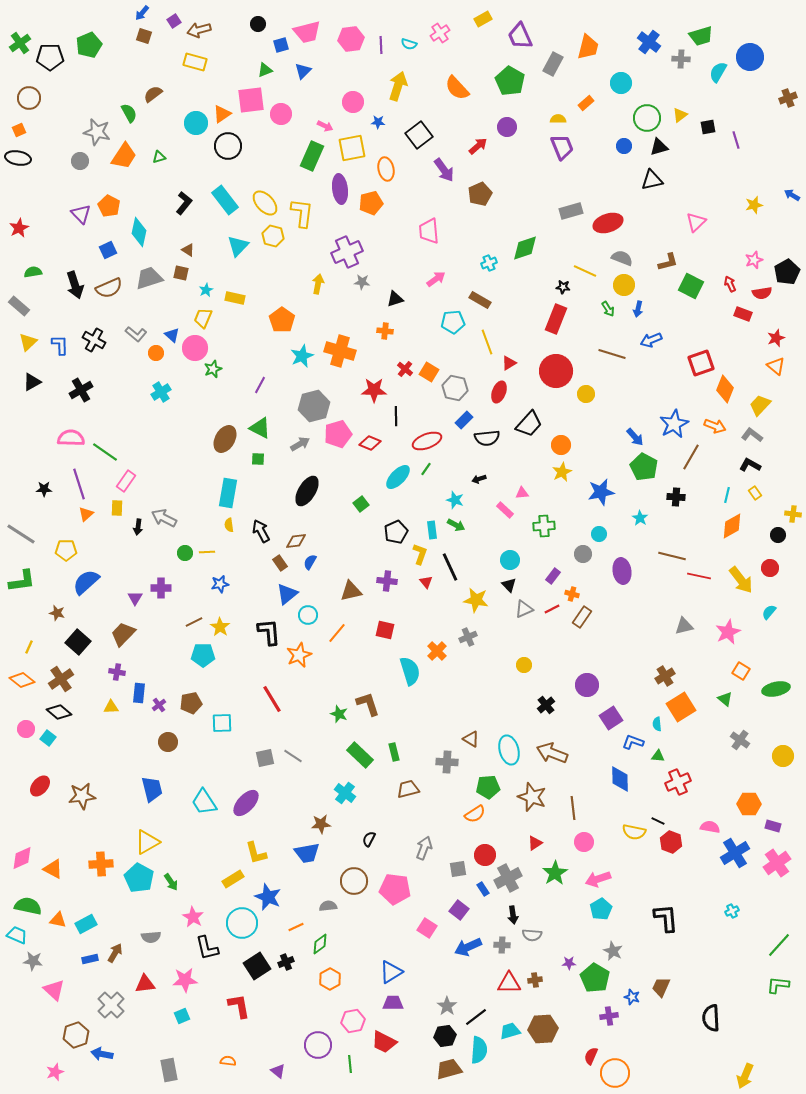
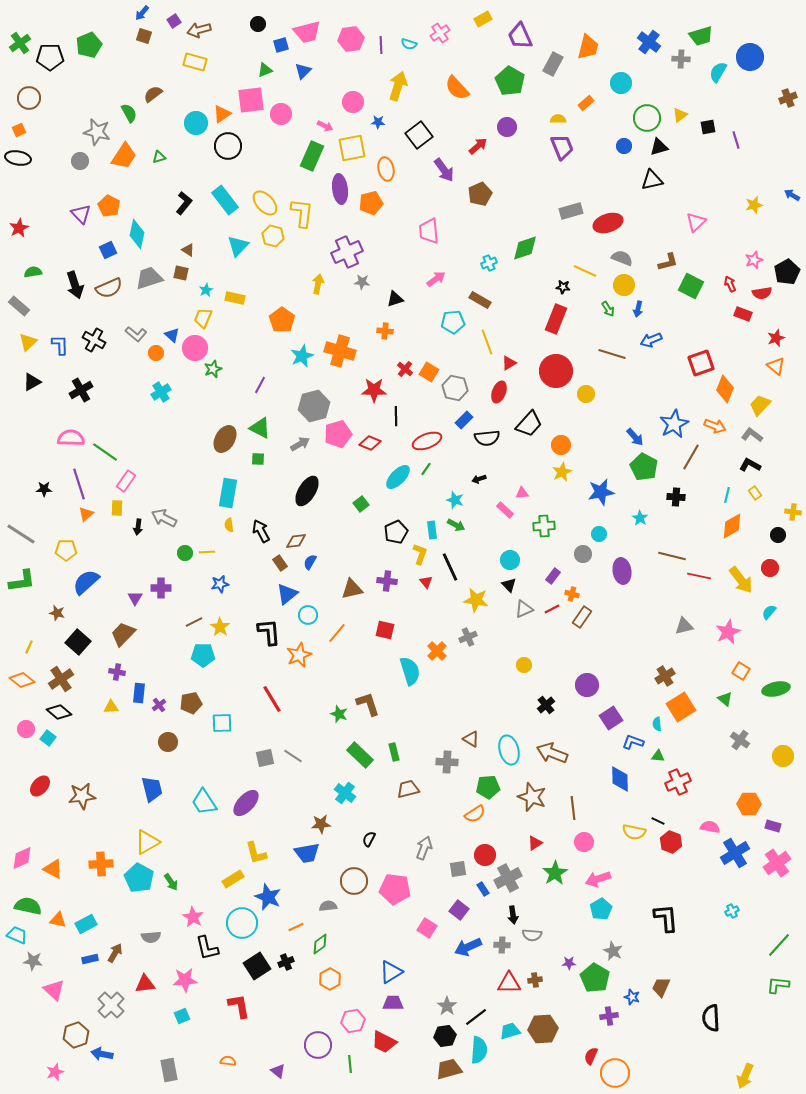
cyan diamond at (139, 232): moved 2 px left, 2 px down
yellow cross at (793, 514): moved 2 px up
brown triangle at (351, 591): moved 1 px right, 2 px up
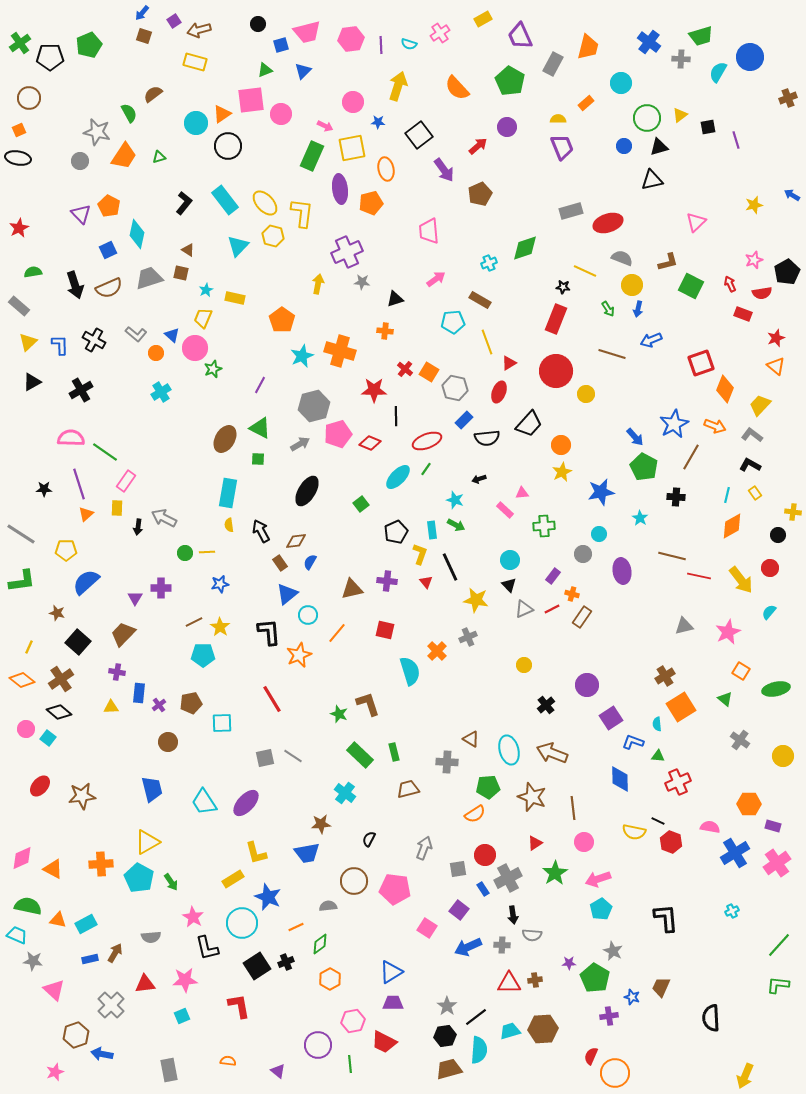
yellow circle at (624, 285): moved 8 px right
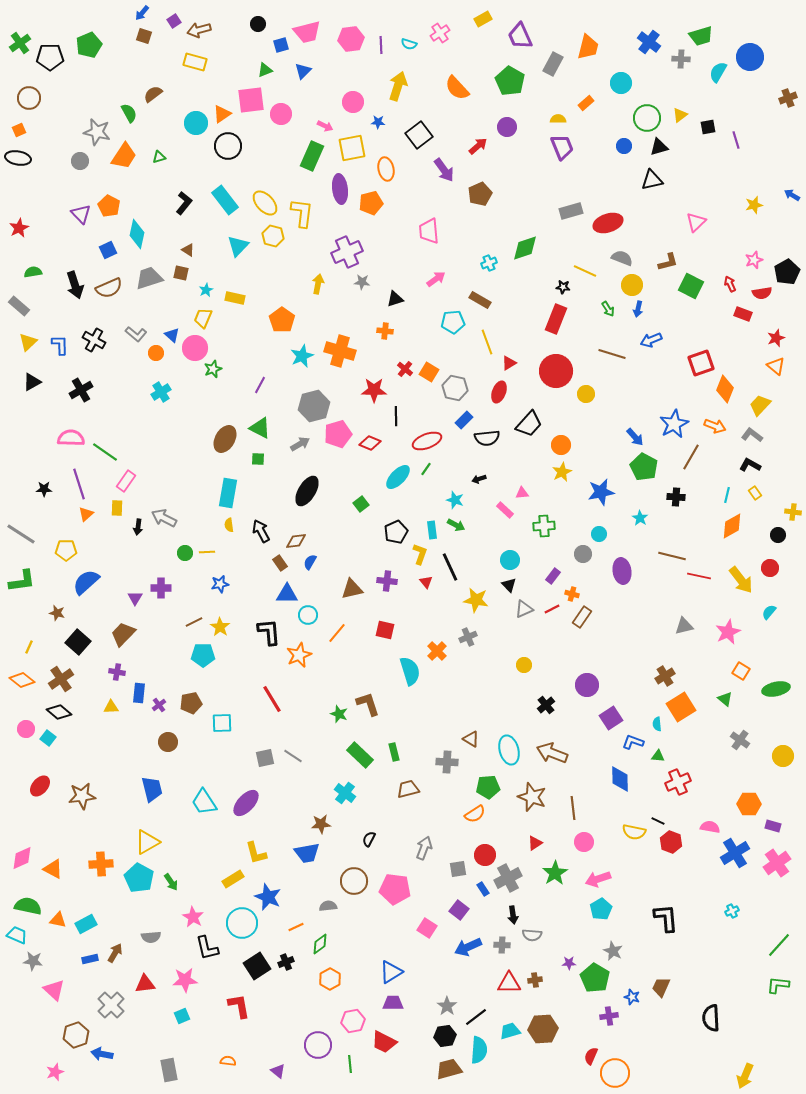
blue triangle at (287, 594): rotated 40 degrees clockwise
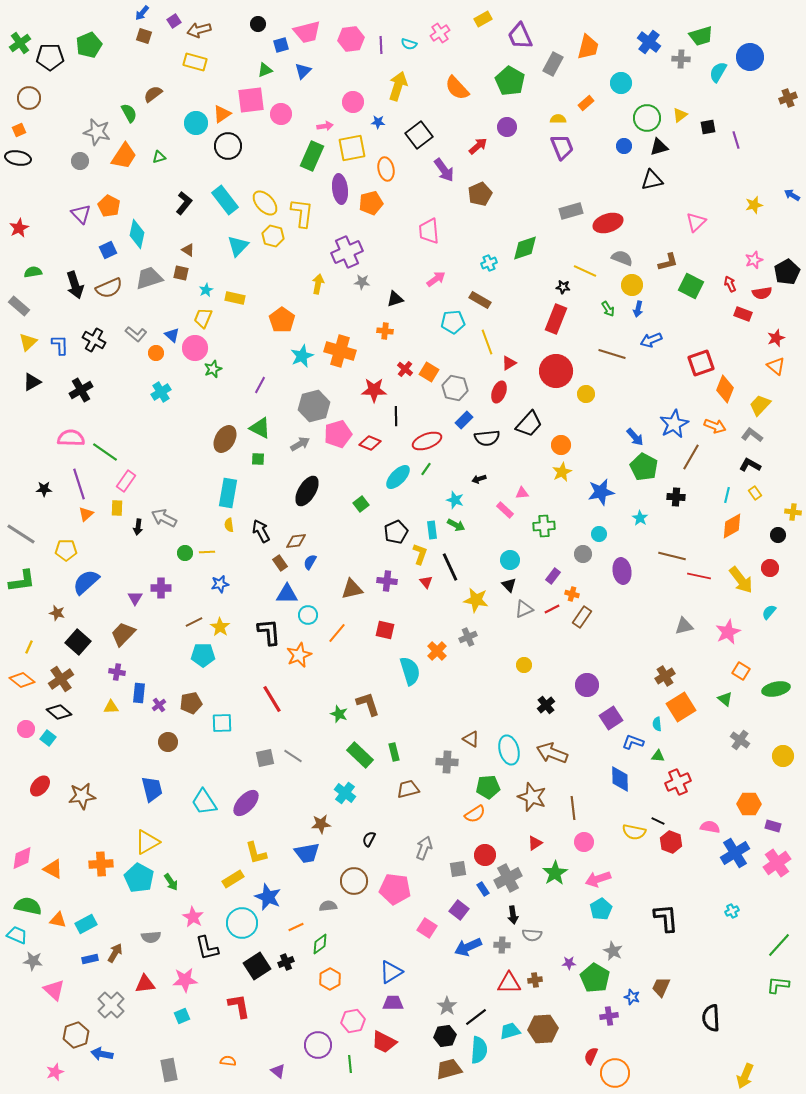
pink arrow at (325, 126): rotated 35 degrees counterclockwise
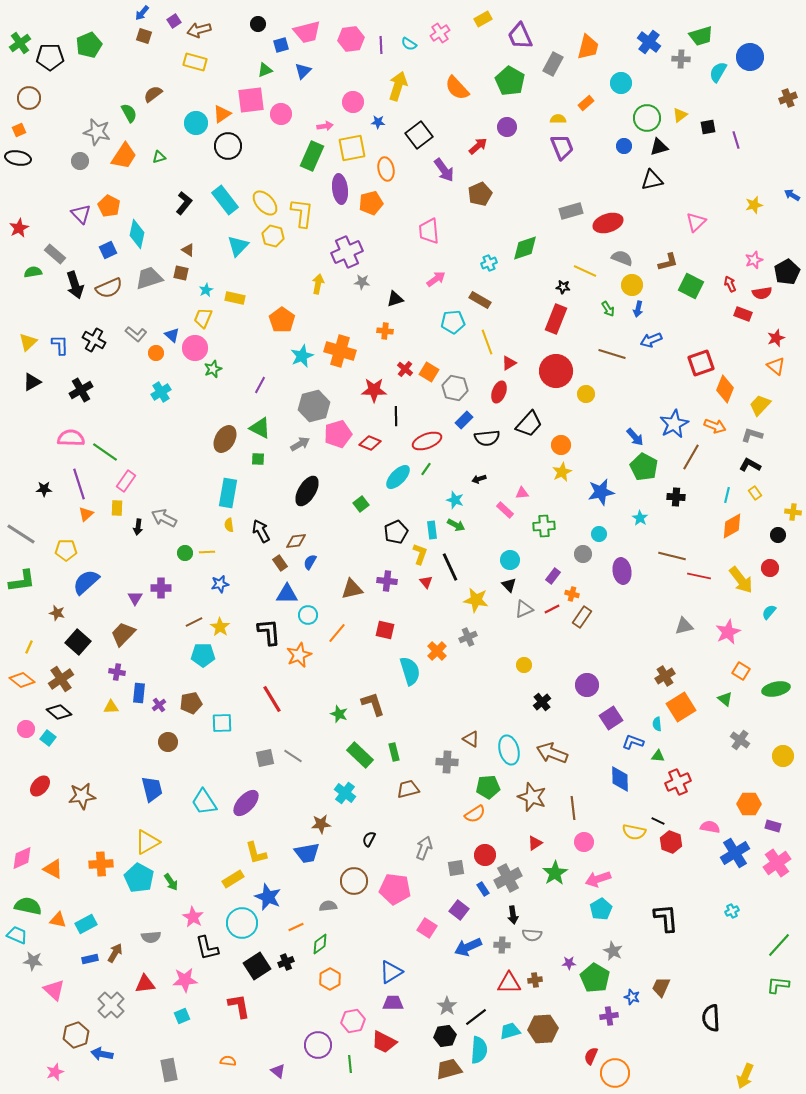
cyan semicircle at (409, 44): rotated 14 degrees clockwise
gray rectangle at (19, 306): moved 36 px right, 52 px up
gray L-shape at (752, 435): rotated 20 degrees counterclockwise
brown L-shape at (368, 704): moved 5 px right
black cross at (546, 705): moved 4 px left, 3 px up
gray square at (458, 869): moved 2 px left, 1 px up
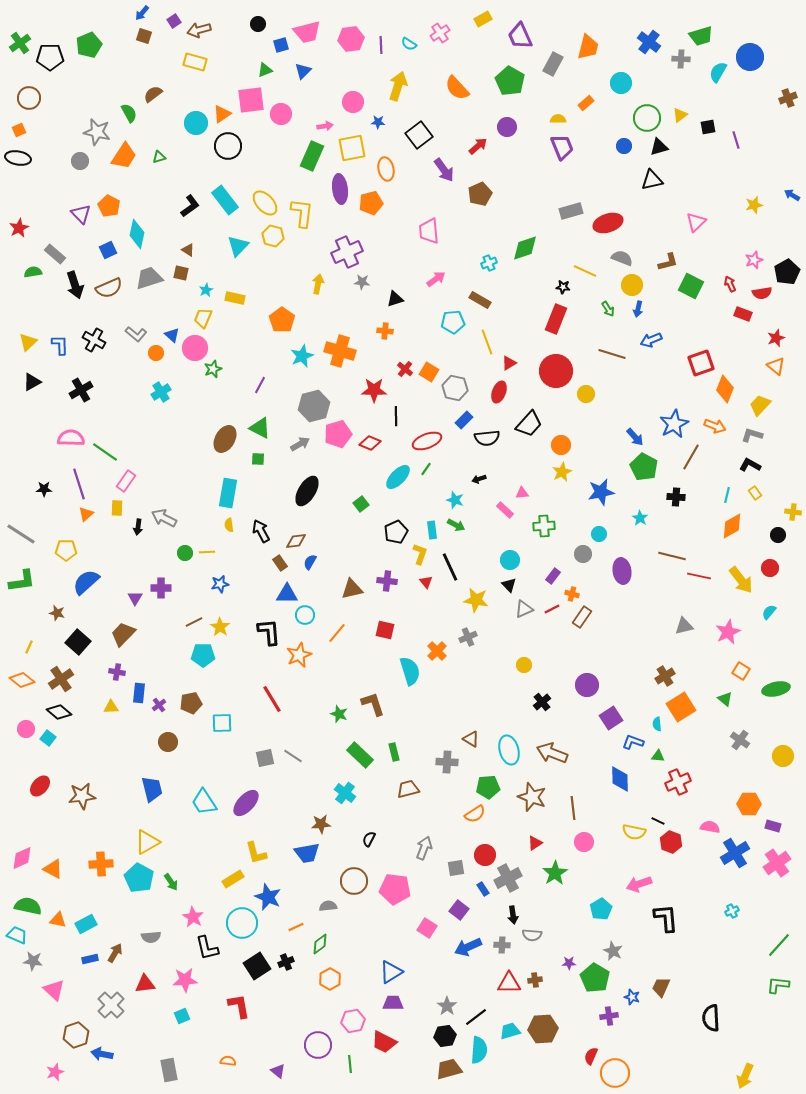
black L-shape at (184, 203): moved 6 px right, 3 px down; rotated 15 degrees clockwise
cyan circle at (308, 615): moved 3 px left
pink arrow at (598, 879): moved 41 px right, 5 px down
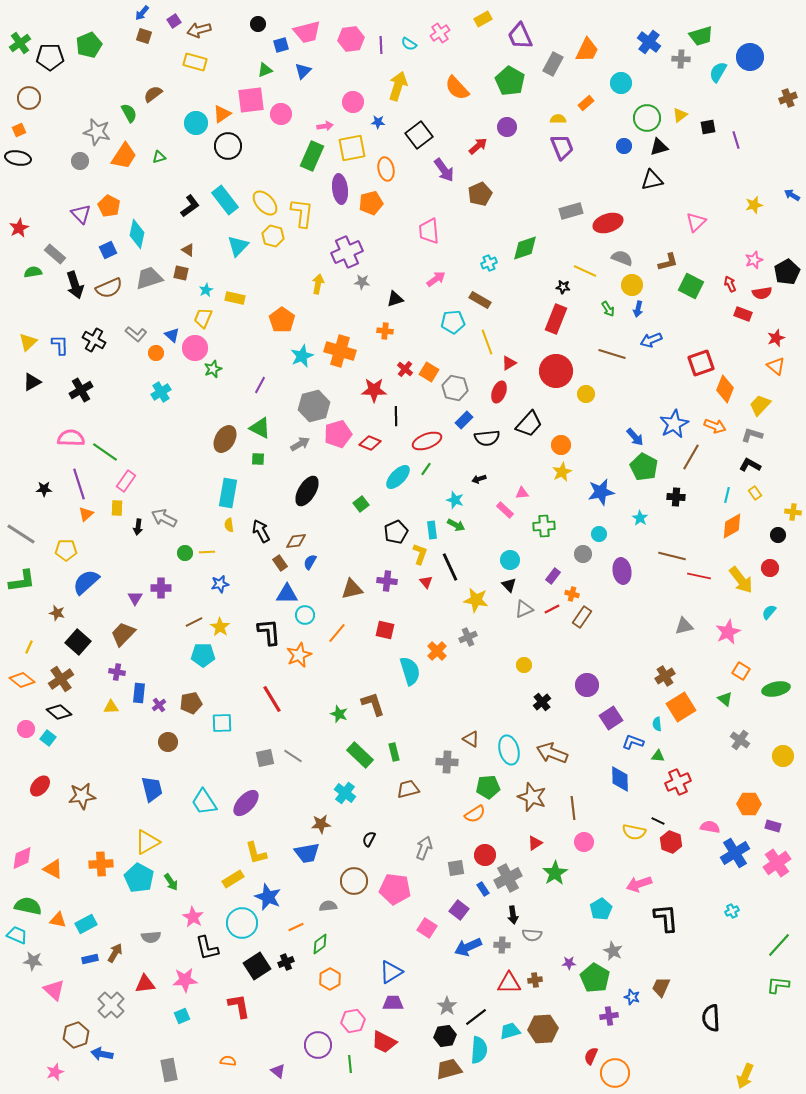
orange trapezoid at (588, 47): moved 1 px left, 3 px down; rotated 12 degrees clockwise
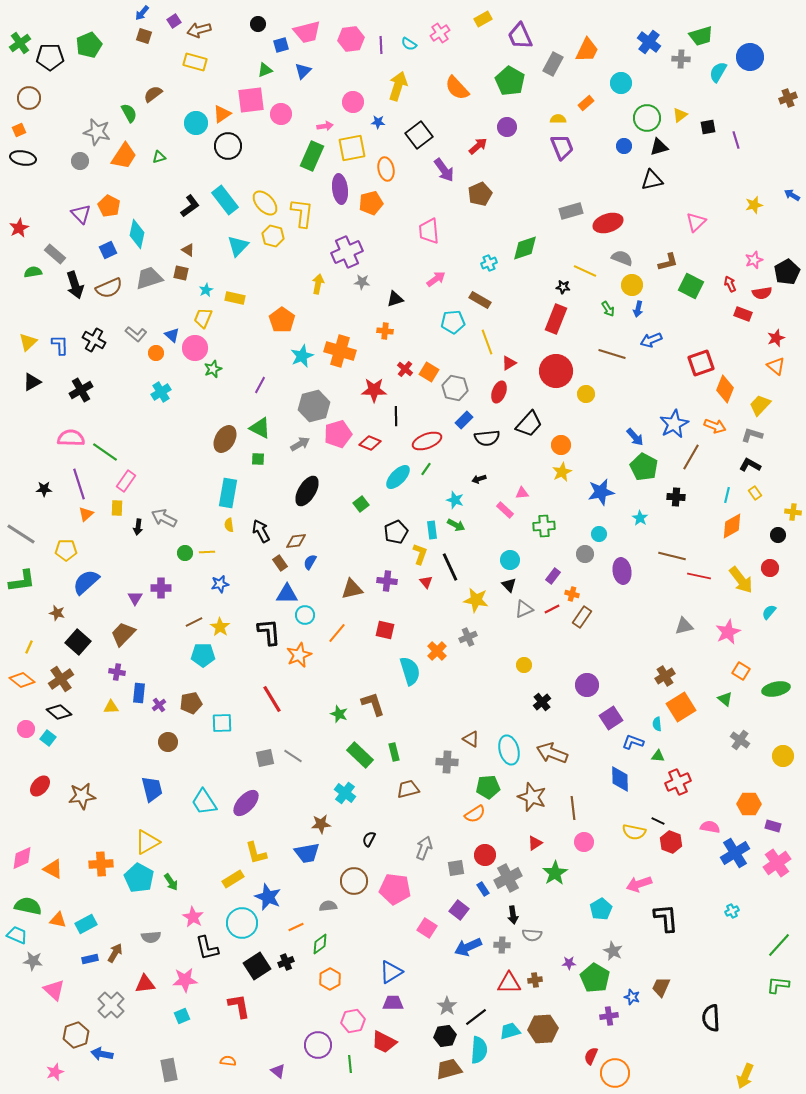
black ellipse at (18, 158): moved 5 px right
gray circle at (583, 554): moved 2 px right
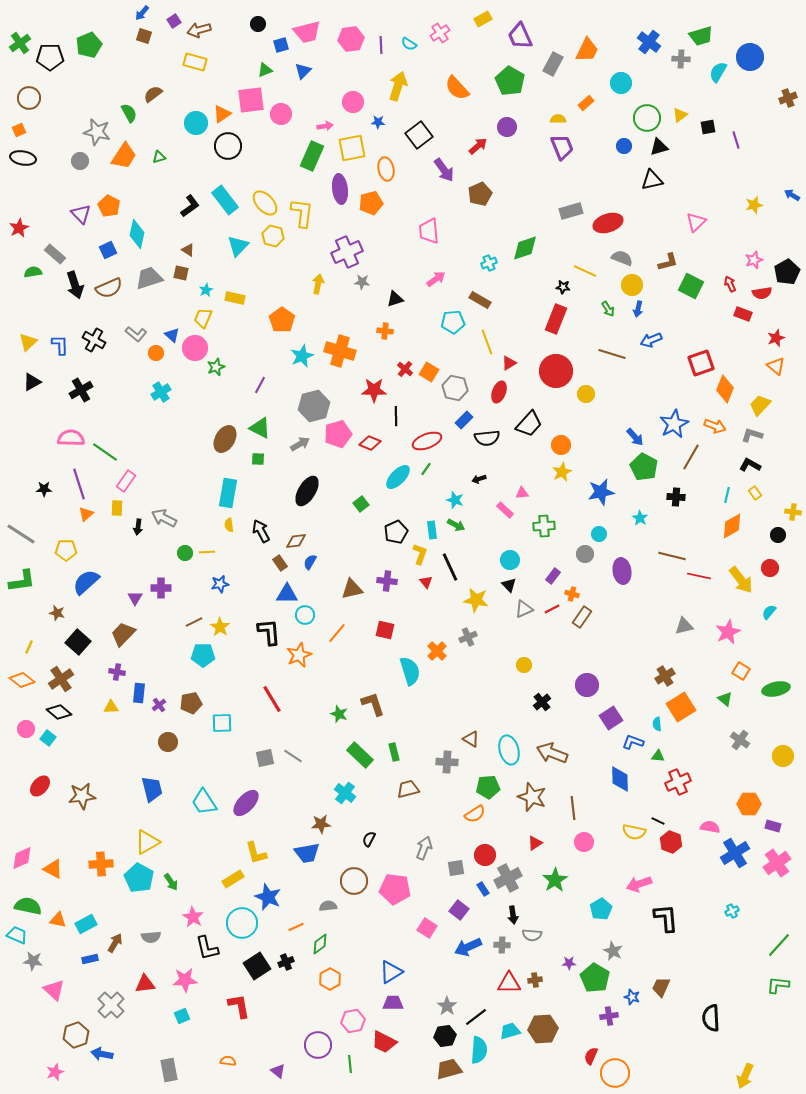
green star at (213, 369): moved 3 px right, 2 px up
green star at (555, 873): moved 7 px down
brown arrow at (115, 953): moved 10 px up
